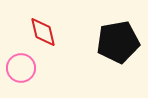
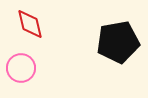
red diamond: moved 13 px left, 8 px up
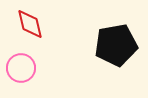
black pentagon: moved 2 px left, 3 px down
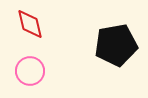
pink circle: moved 9 px right, 3 px down
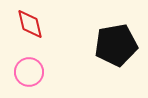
pink circle: moved 1 px left, 1 px down
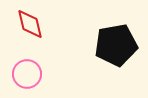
pink circle: moved 2 px left, 2 px down
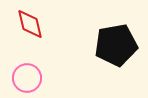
pink circle: moved 4 px down
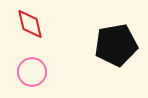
pink circle: moved 5 px right, 6 px up
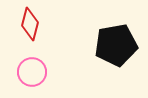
red diamond: rotated 28 degrees clockwise
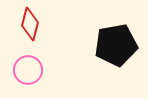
pink circle: moved 4 px left, 2 px up
